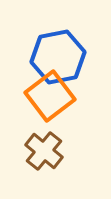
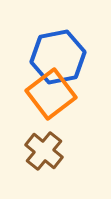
orange square: moved 1 px right, 2 px up
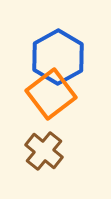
blue hexagon: rotated 18 degrees counterclockwise
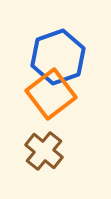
blue hexagon: rotated 10 degrees clockwise
